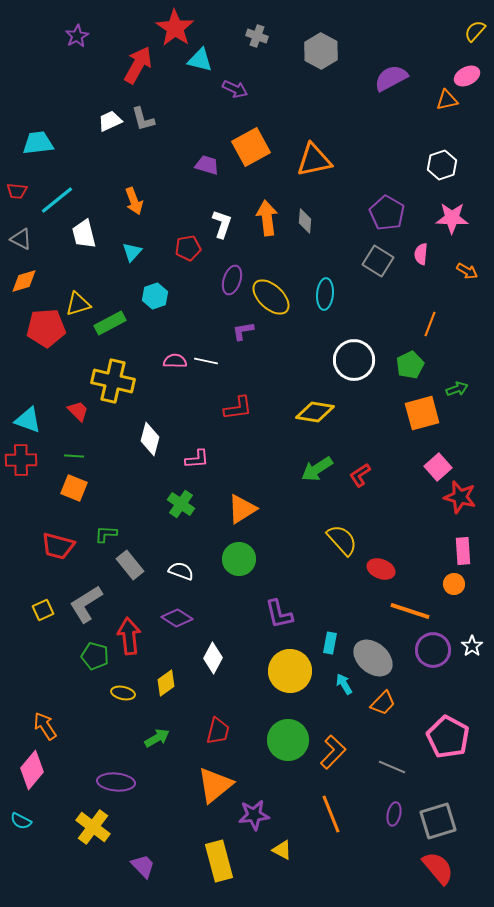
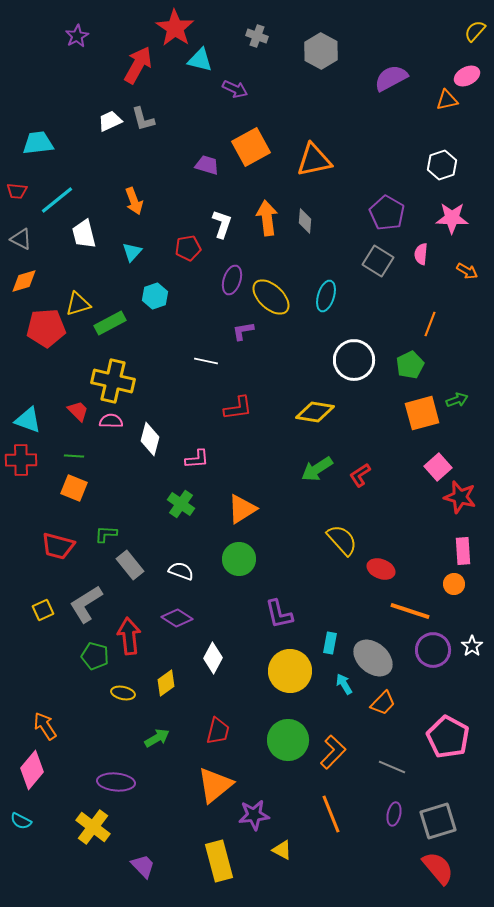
cyan ellipse at (325, 294): moved 1 px right, 2 px down; rotated 12 degrees clockwise
pink semicircle at (175, 361): moved 64 px left, 60 px down
green arrow at (457, 389): moved 11 px down
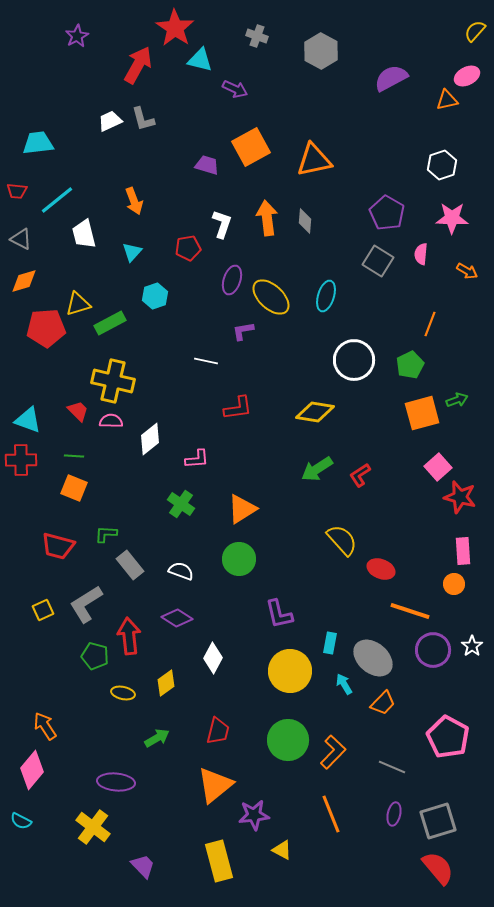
white diamond at (150, 439): rotated 36 degrees clockwise
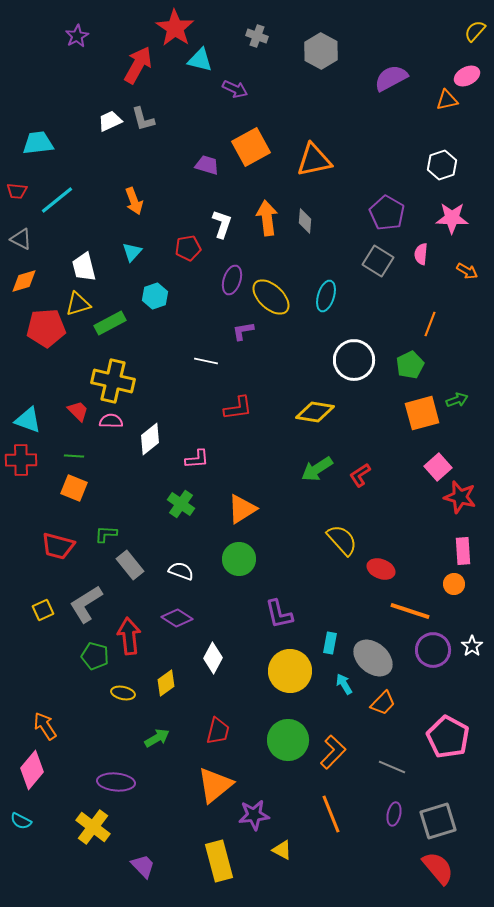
white trapezoid at (84, 234): moved 33 px down
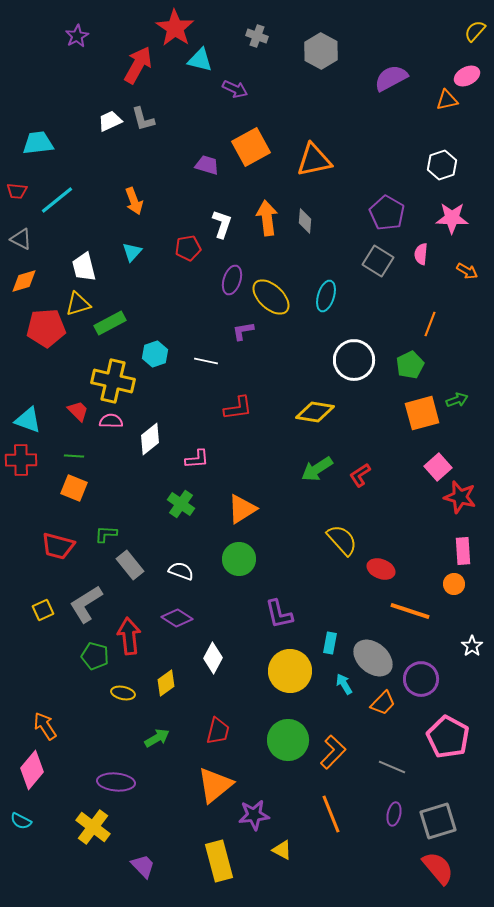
cyan hexagon at (155, 296): moved 58 px down
purple circle at (433, 650): moved 12 px left, 29 px down
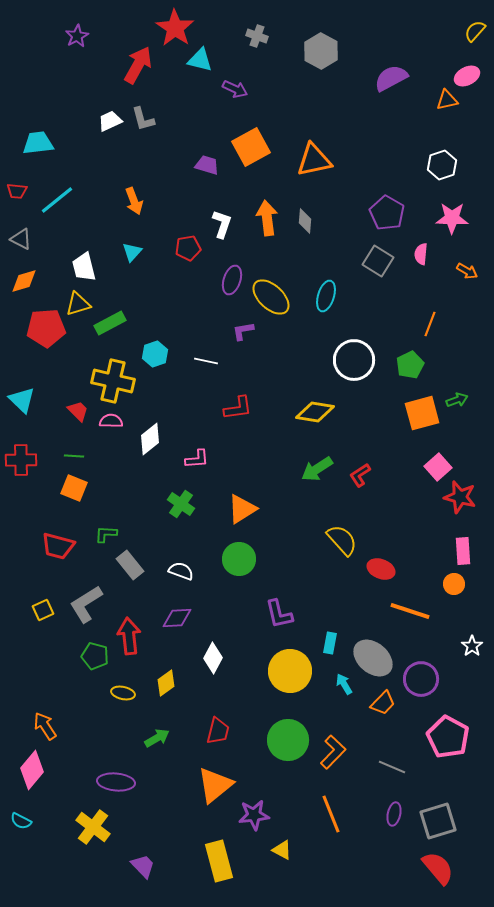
cyan triangle at (28, 420): moved 6 px left, 20 px up; rotated 24 degrees clockwise
purple diamond at (177, 618): rotated 36 degrees counterclockwise
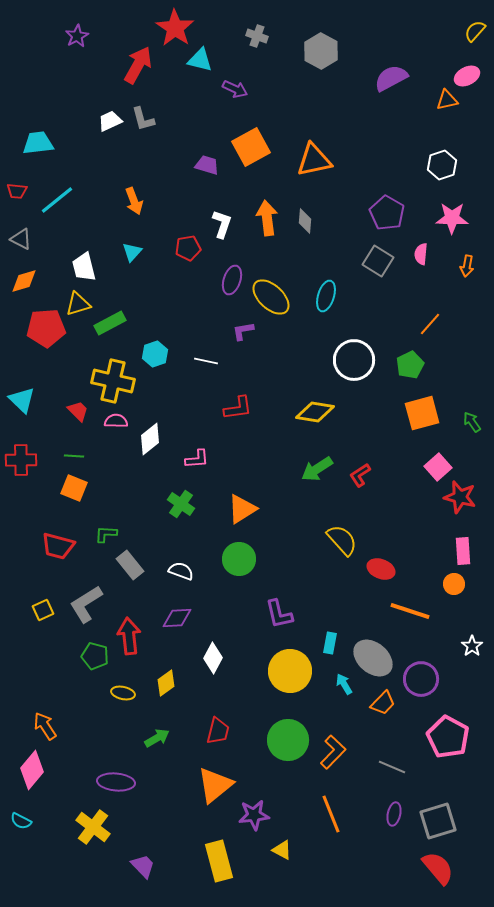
orange arrow at (467, 271): moved 5 px up; rotated 70 degrees clockwise
orange line at (430, 324): rotated 20 degrees clockwise
green arrow at (457, 400): moved 15 px right, 22 px down; rotated 105 degrees counterclockwise
pink semicircle at (111, 421): moved 5 px right
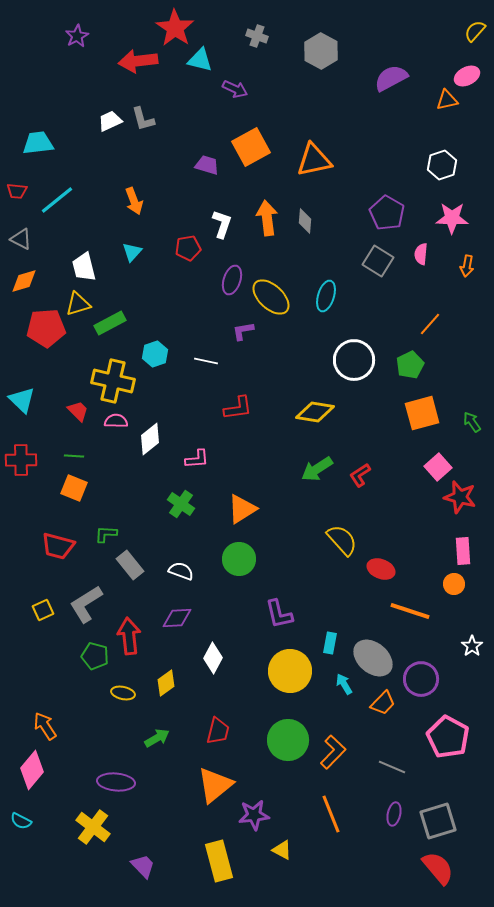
red arrow at (138, 65): moved 4 px up; rotated 126 degrees counterclockwise
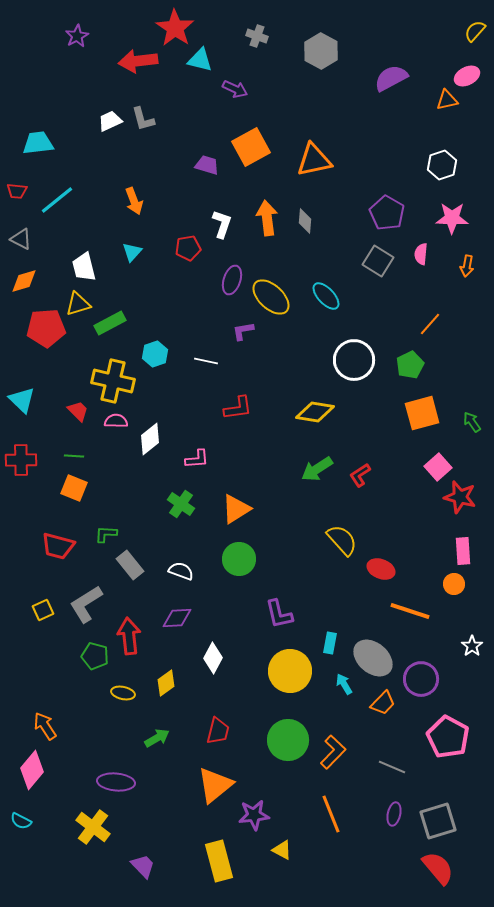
cyan ellipse at (326, 296): rotated 60 degrees counterclockwise
orange triangle at (242, 509): moved 6 px left
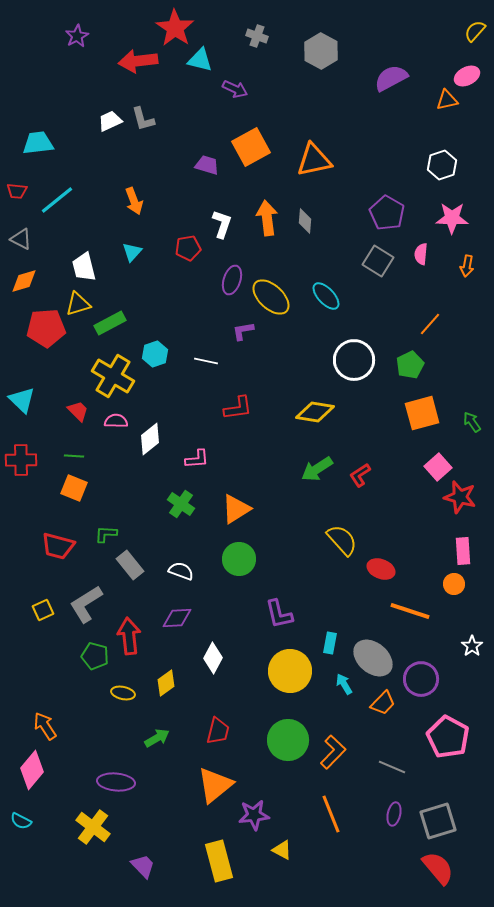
yellow cross at (113, 381): moved 5 px up; rotated 18 degrees clockwise
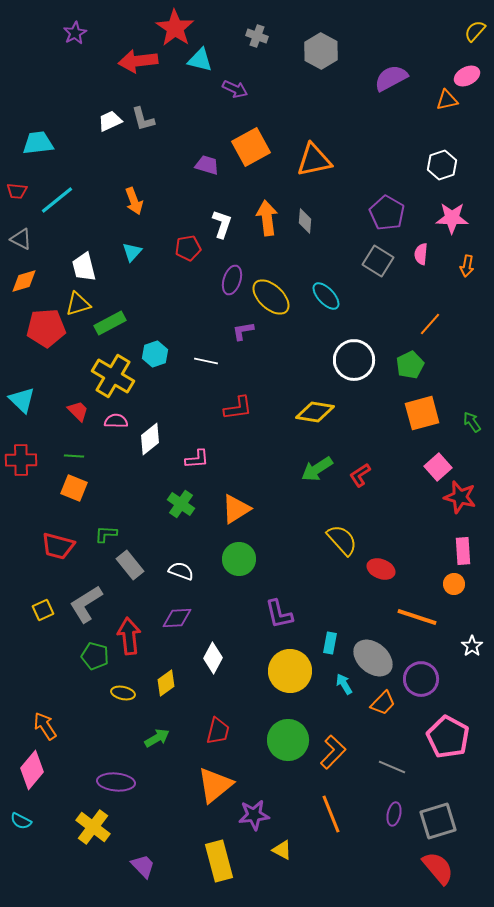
purple star at (77, 36): moved 2 px left, 3 px up
orange line at (410, 611): moved 7 px right, 6 px down
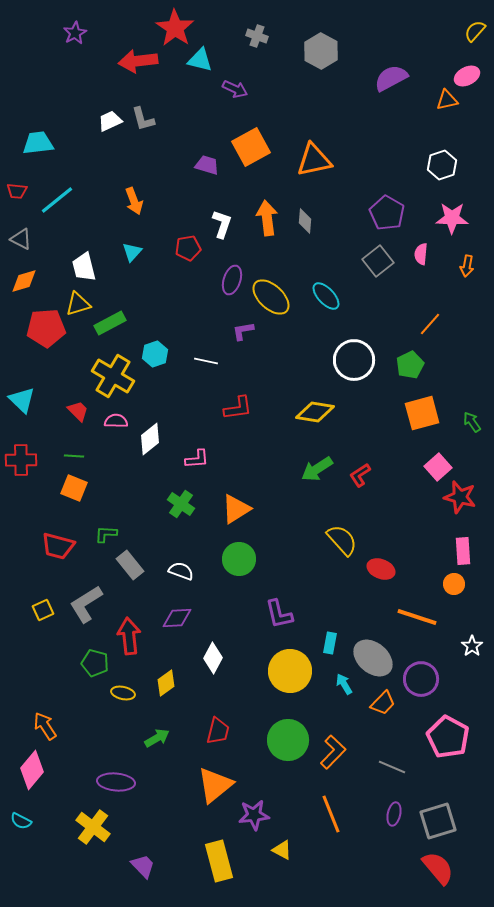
gray square at (378, 261): rotated 20 degrees clockwise
green pentagon at (95, 656): moved 7 px down
